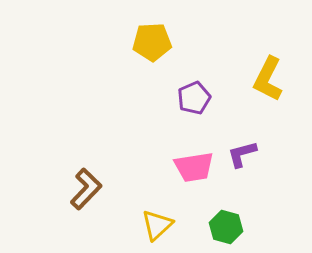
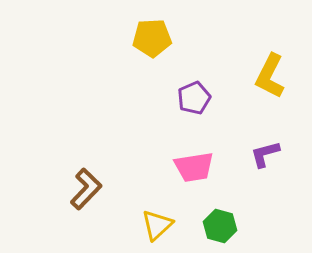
yellow pentagon: moved 4 px up
yellow L-shape: moved 2 px right, 3 px up
purple L-shape: moved 23 px right
green hexagon: moved 6 px left, 1 px up
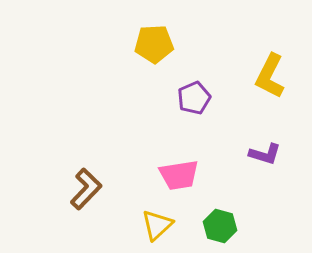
yellow pentagon: moved 2 px right, 6 px down
purple L-shape: rotated 148 degrees counterclockwise
pink trapezoid: moved 15 px left, 8 px down
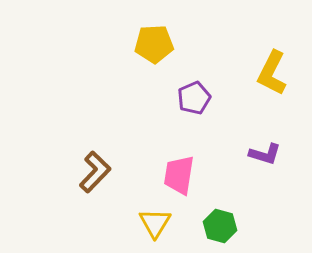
yellow L-shape: moved 2 px right, 3 px up
pink trapezoid: rotated 108 degrees clockwise
brown L-shape: moved 9 px right, 17 px up
yellow triangle: moved 2 px left, 2 px up; rotated 16 degrees counterclockwise
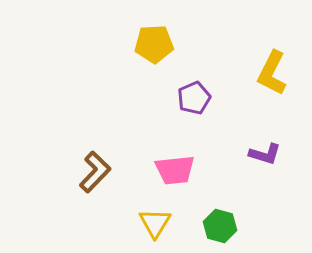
pink trapezoid: moved 4 px left, 5 px up; rotated 105 degrees counterclockwise
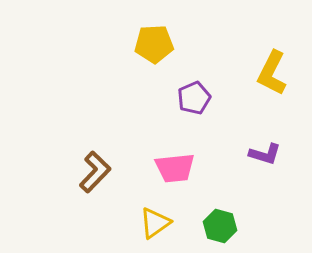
pink trapezoid: moved 2 px up
yellow triangle: rotated 24 degrees clockwise
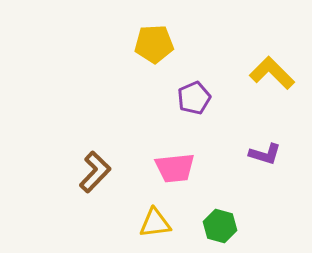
yellow L-shape: rotated 108 degrees clockwise
yellow triangle: rotated 28 degrees clockwise
